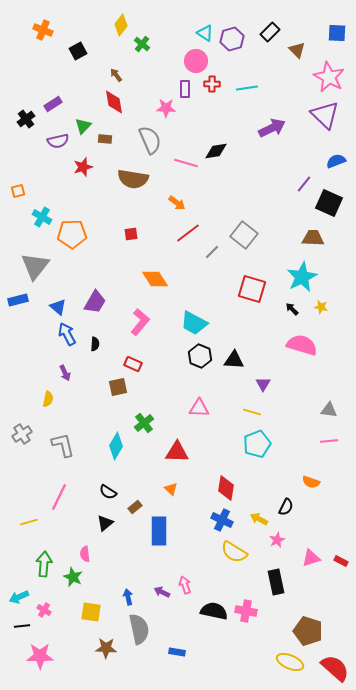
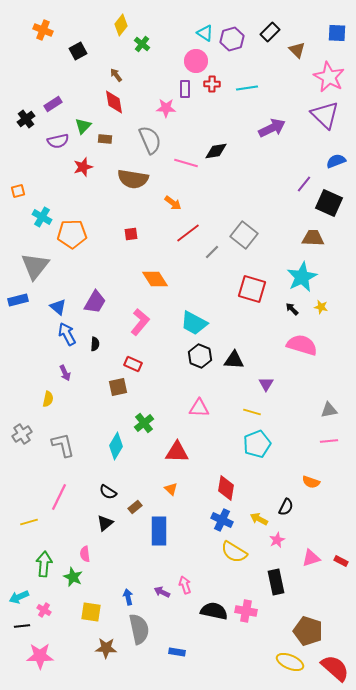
orange arrow at (177, 203): moved 4 px left
purple triangle at (263, 384): moved 3 px right
gray triangle at (329, 410): rotated 18 degrees counterclockwise
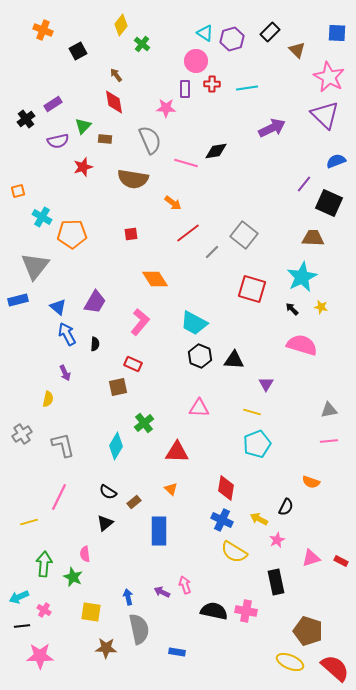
brown rectangle at (135, 507): moved 1 px left, 5 px up
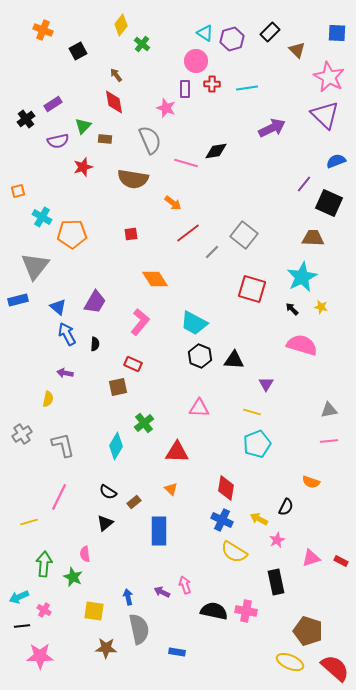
pink star at (166, 108): rotated 18 degrees clockwise
purple arrow at (65, 373): rotated 126 degrees clockwise
yellow square at (91, 612): moved 3 px right, 1 px up
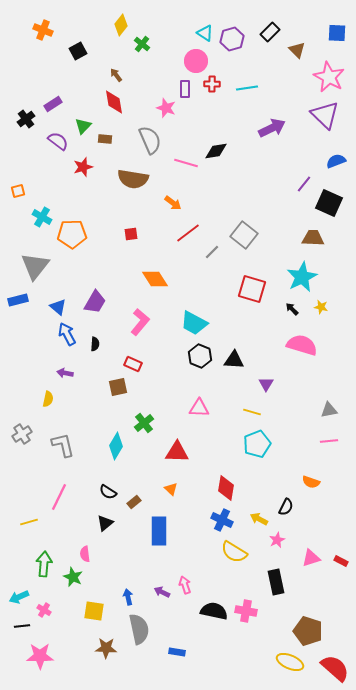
purple semicircle at (58, 141): rotated 130 degrees counterclockwise
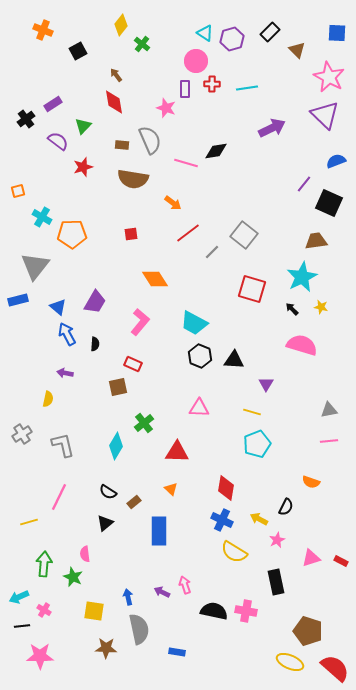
brown rectangle at (105, 139): moved 17 px right, 6 px down
brown trapezoid at (313, 238): moved 3 px right, 3 px down; rotated 10 degrees counterclockwise
